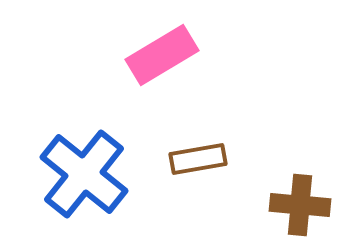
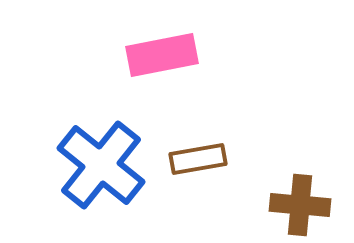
pink rectangle: rotated 20 degrees clockwise
blue cross: moved 17 px right, 9 px up
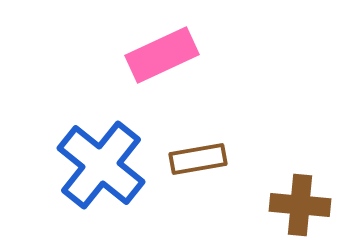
pink rectangle: rotated 14 degrees counterclockwise
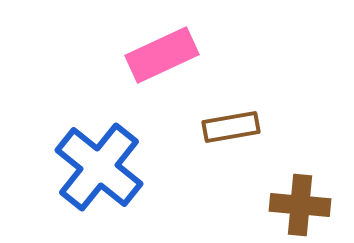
brown rectangle: moved 33 px right, 32 px up
blue cross: moved 2 px left, 2 px down
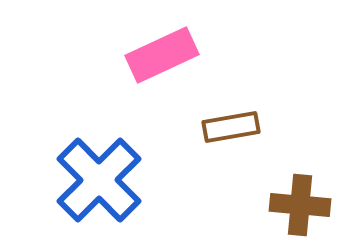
blue cross: moved 13 px down; rotated 6 degrees clockwise
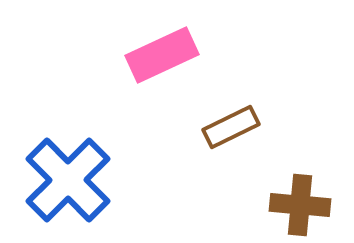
brown rectangle: rotated 16 degrees counterclockwise
blue cross: moved 31 px left
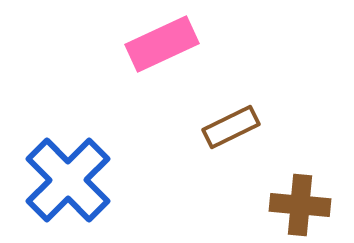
pink rectangle: moved 11 px up
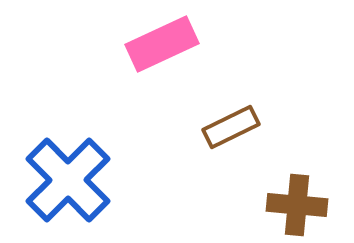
brown cross: moved 3 px left
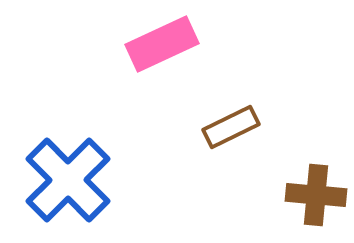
brown cross: moved 19 px right, 10 px up
